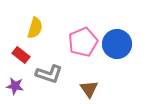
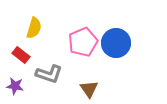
yellow semicircle: moved 1 px left
blue circle: moved 1 px left, 1 px up
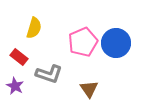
red rectangle: moved 2 px left, 2 px down
purple star: rotated 18 degrees clockwise
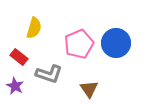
pink pentagon: moved 4 px left, 2 px down
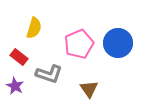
blue circle: moved 2 px right
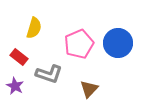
brown triangle: rotated 18 degrees clockwise
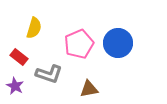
brown triangle: rotated 36 degrees clockwise
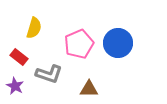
brown triangle: rotated 12 degrees clockwise
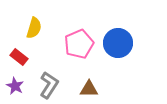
gray L-shape: moved 11 px down; rotated 76 degrees counterclockwise
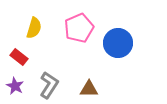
pink pentagon: moved 16 px up
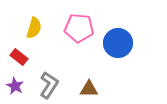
pink pentagon: rotated 28 degrees clockwise
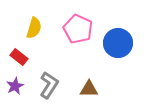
pink pentagon: moved 1 px left, 1 px down; rotated 20 degrees clockwise
purple star: rotated 18 degrees clockwise
